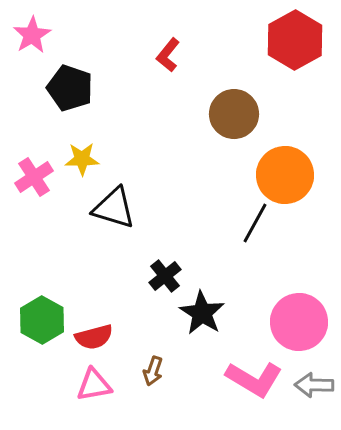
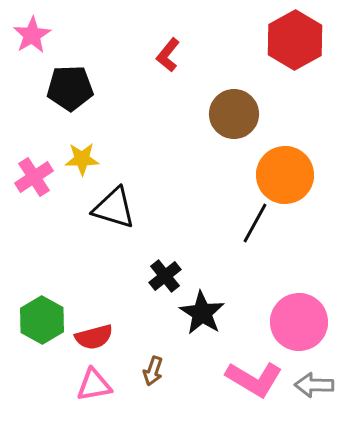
black pentagon: rotated 21 degrees counterclockwise
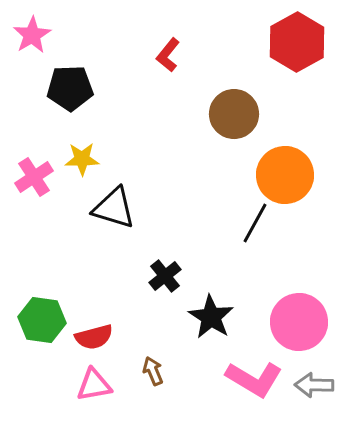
red hexagon: moved 2 px right, 2 px down
black star: moved 9 px right, 4 px down
green hexagon: rotated 21 degrees counterclockwise
brown arrow: rotated 140 degrees clockwise
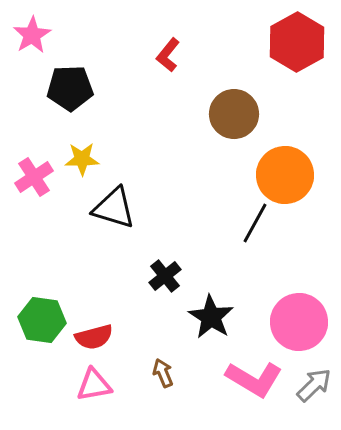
brown arrow: moved 10 px right, 2 px down
gray arrow: rotated 135 degrees clockwise
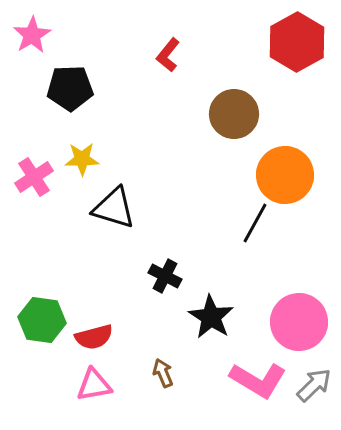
black cross: rotated 24 degrees counterclockwise
pink L-shape: moved 4 px right, 1 px down
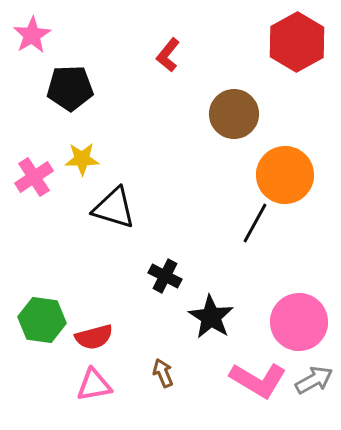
gray arrow: moved 5 px up; rotated 15 degrees clockwise
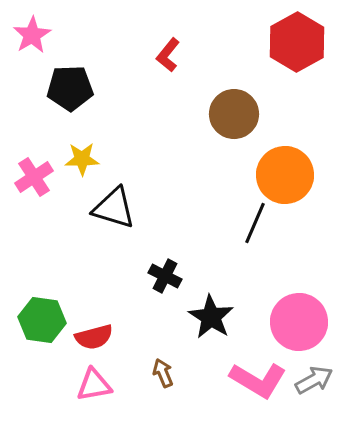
black line: rotated 6 degrees counterclockwise
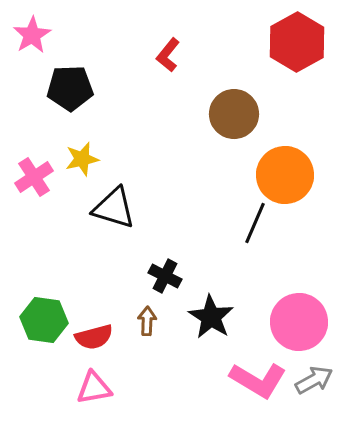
yellow star: rotated 12 degrees counterclockwise
green hexagon: moved 2 px right
brown arrow: moved 16 px left, 52 px up; rotated 24 degrees clockwise
pink triangle: moved 3 px down
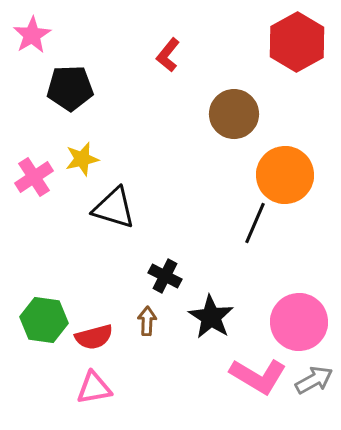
pink L-shape: moved 4 px up
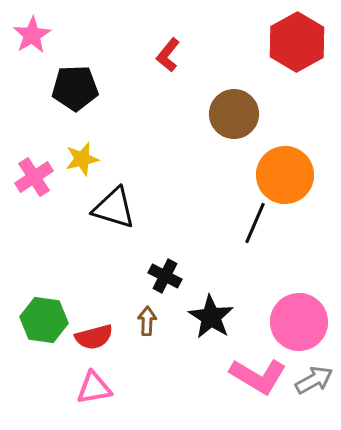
black pentagon: moved 5 px right
